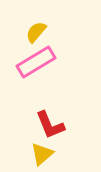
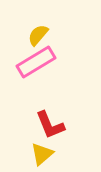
yellow semicircle: moved 2 px right, 3 px down
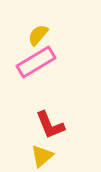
yellow triangle: moved 2 px down
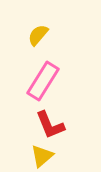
pink rectangle: moved 7 px right, 19 px down; rotated 27 degrees counterclockwise
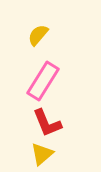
red L-shape: moved 3 px left, 2 px up
yellow triangle: moved 2 px up
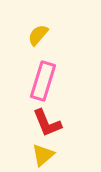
pink rectangle: rotated 15 degrees counterclockwise
yellow triangle: moved 1 px right, 1 px down
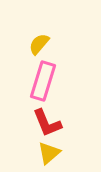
yellow semicircle: moved 1 px right, 9 px down
yellow triangle: moved 6 px right, 2 px up
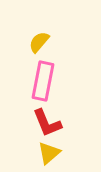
yellow semicircle: moved 2 px up
pink rectangle: rotated 6 degrees counterclockwise
